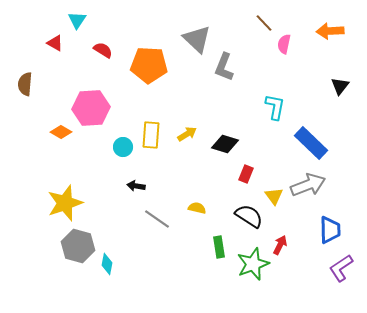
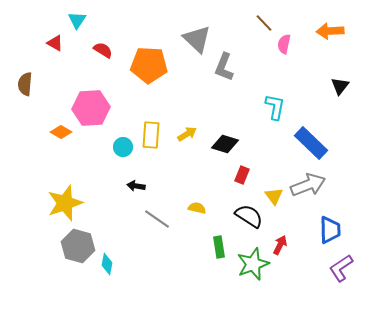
red rectangle: moved 4 px left, 1 px down
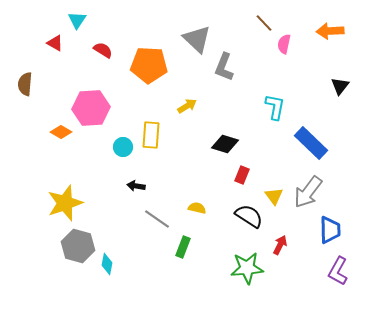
yellow arrow: moved 28 px up
gray arrow: moved 7 px down; rotated 148 degrees clockwise
green rectangle: moved 36 px left; rotated 30 degrees clockwise
green star: moved 6 px left, 4 px down; rotated 16 degrees clockwise
purple L-shape: moved 3 px left, 3 px down; rotated 28 degrees counterclockwise
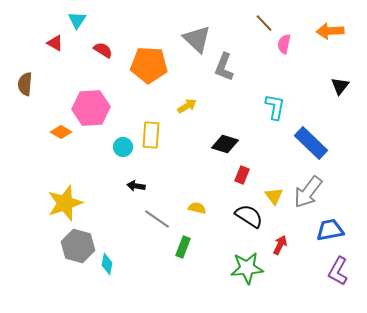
blue trapezoid: rotated 100 degrees counterclockwise
